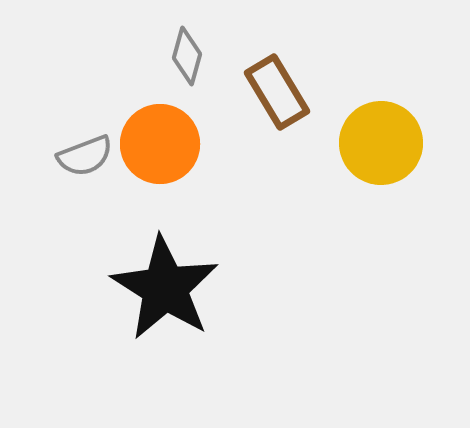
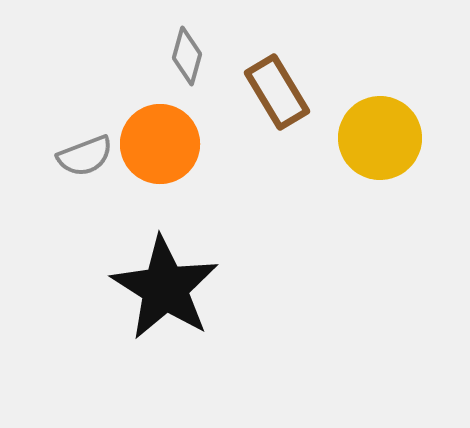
yellow circle: moved 1 px left, 5 px up
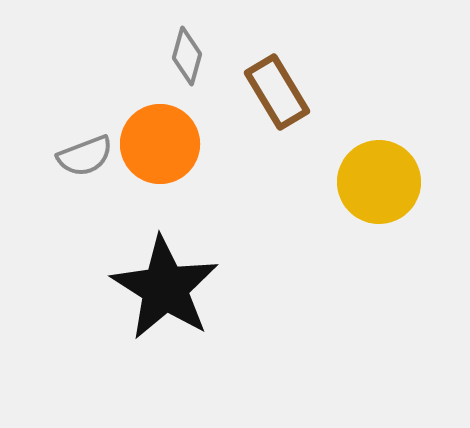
yellow circle: moved 1 px left, 44 px down
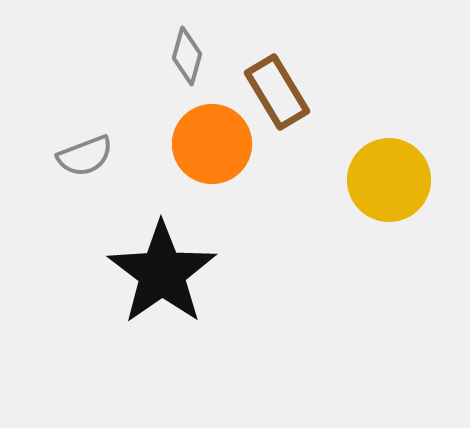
orange circle: moved 52 px right
yellow circle: moved 10 px right, 2 px up
black star: moved 3 px left, 15 px up; rotated 5 degrees clockwise
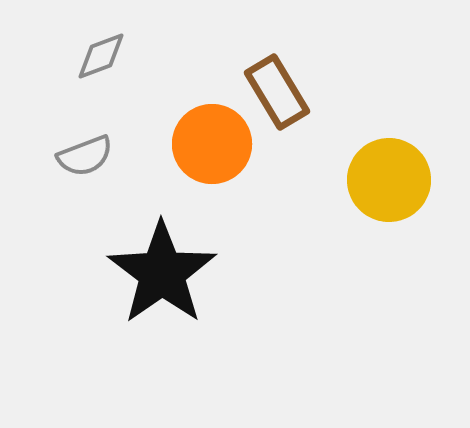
gray diamond: moved 86 px left; rotated 54 degrees clockwise
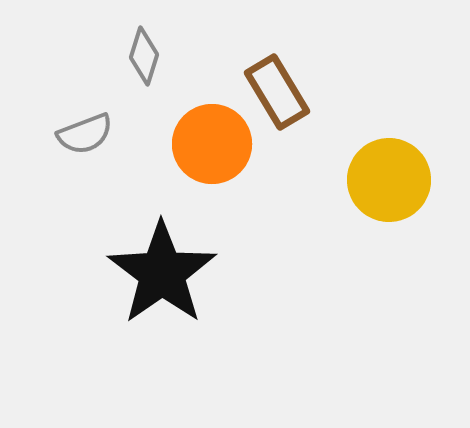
gray diamond: moved 43 px right; rotated 52 degrees counterclockwise
gray semicircle: moved 22 px up
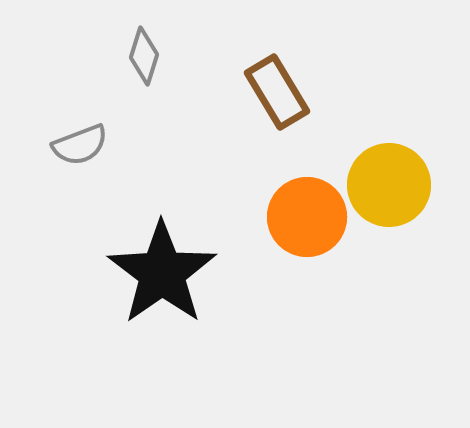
gray semicircle: moved 5 px left, 11 px down
orange circle: moved 95 px right, 73 px down
yellow circle: moved 5 px down
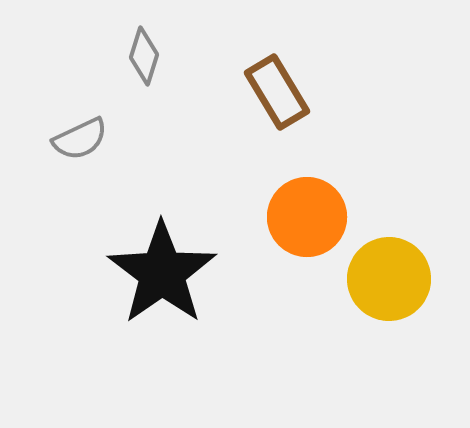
gray semicircle: moved 6 px up; rotated 4 degrees counterclockwise
yellow circle: moved 94 px down
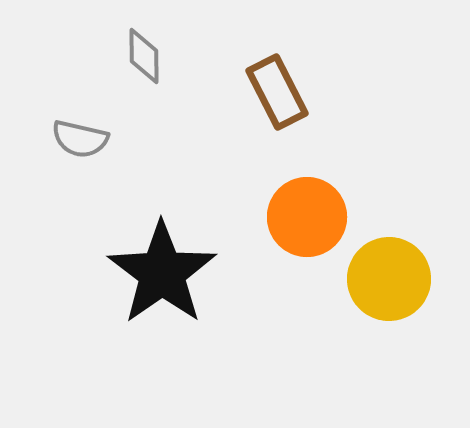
gray diamond: rotated 18 degrees counterclockwise
brown rectangle: rotated 4 degrees clockwise
gray semicircle: rotated 38 degrees clockwise
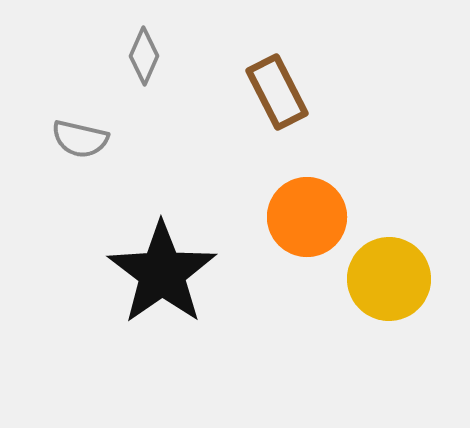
gray diamond: rotated 24 degrees clockwise
